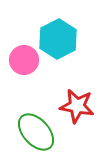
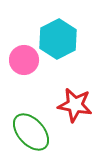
red star: moved 2 px left, 1 px up
green ellipse: moved 5 px left
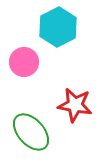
cyan hexagon: moved 12 px up
pink circle: moved 2 px down
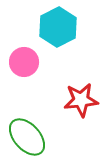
red star: moved 6 px right, 5 px up; rotated 16 degrees counterclockwise
green ellipse: moved 4 px left, 5 px down
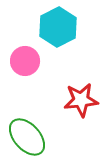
pink circle: moved 1 px right, 1 px up
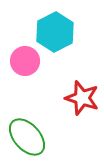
cyan hexagon: moved 3 px left, 5 px down
red star: moved 1 px right, 2 px up; rotated 24 degrees clockwise
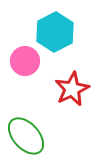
red star: moved 10 px left, 9 px up; rotated 28 degrees clockwise
green ellipse: moved 1 px left, 1 px up
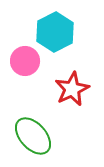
green ellipse: moved 7 px right
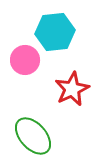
cyan hexagon: rotated 21 degrees clockwise
pink circle: moved 1 px up
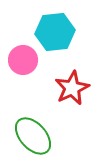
pink circle: moved 2 px left
red star: moved 1 px up
